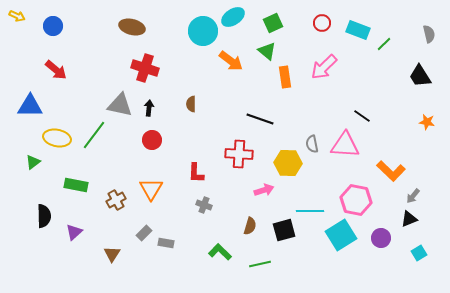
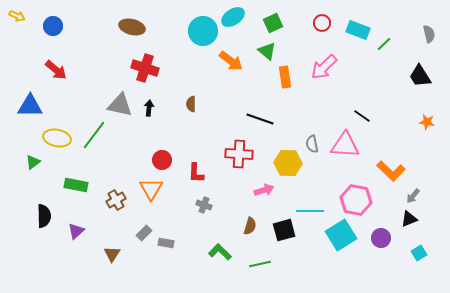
red circle at (152, 140): moved 10 px right, 20 px down
purple triangle at (74, 232): moved 2 px right, 1 px up
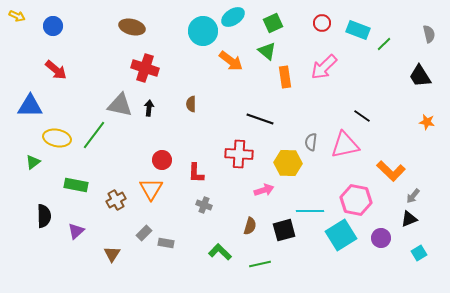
gray semicircle at (312, 144): moved 1 px left, 2 px up; rotated 18 degrees clockwise
pink triangle at (345, 145): rotated 16 degrees counterclockwise
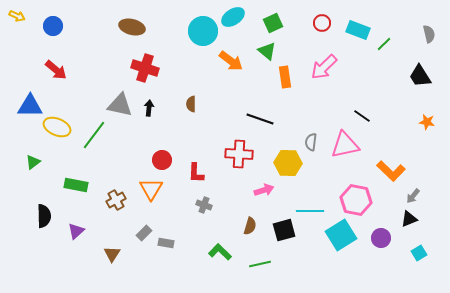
yellow ellipse at (57, 138): moved 11 px up; rotated 12 degrees clockwise
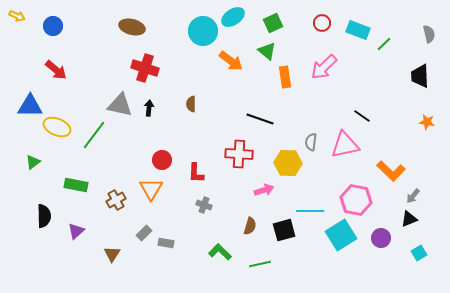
black trapezoid at (420, 76): rotated 30 degrees clockwise
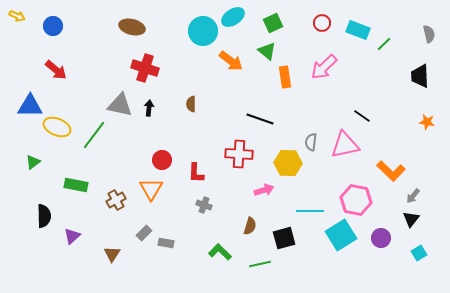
black triangle at (409, 219): moved 2 px right; rotated 30 degrees counterclockwise
black square at (284, 230): moved 8 px down
purple triangle at (76, 231): moved 4 px left, 5 px down
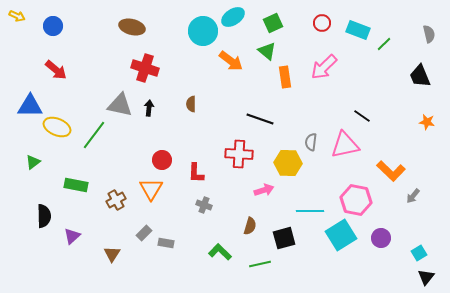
black trapezoid at (420, 76): rotated 20 degrees counterclockwise
black triangle at (411, 219): moved 15 px right, 58 px down
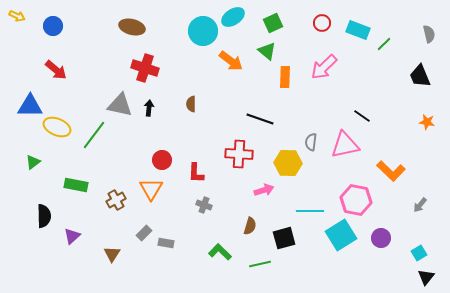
orange rectangle at (285, 77): rotated 10 degrees clockwise
gray arrow at (413, 196): moved 7 px right, 9 px down
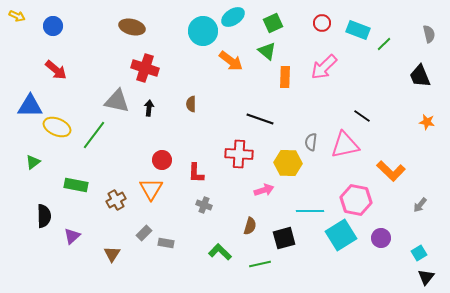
gray triangle at (120, 105): moved 3 px left, 4 px up
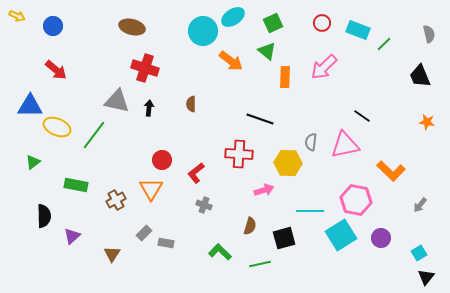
red L-shape at (196, 173): rotated 50 degrees clockwise
